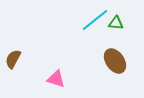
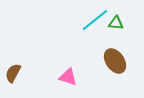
brown semicircle: moved 14 px down
pink triangle: moved 12 px right, 2 px up
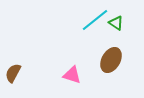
green triangle: rotated 28 degrees clockwise
brown ellipse: moved 4 px left, 1 px up; rotated 65 degrees clockwise
pink triangle: moved 4 px right, 2 px up
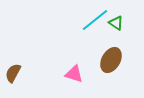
pink triangle: moved 2 px right, 1 px up
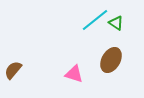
brown semicircle: moved 3 px up; rotated 12 degrees clockwise
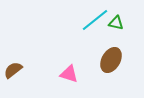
green triangle: rotated 21 degrees counterclockwise
brown semicircle: rotated 12 degrees clockwise
pink triangle: moved 5 px left
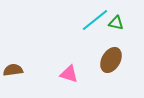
brown semicircle: rotated 30 degrees clockwise
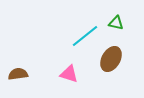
cyan line: moved 10 px left, 16 px down
brown ellipse: moved 1 px up
brown semicircle: moved 5 px right, 4 px down
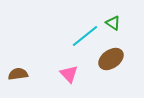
green triangle: moved 3 px left; rotated 21 degrees clockwise
brown ellipse: rotated 25 degrees clockwise
pink triangle: rotated 30 degrees clockwise
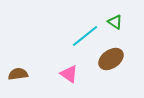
green triangle: moved 2 px right, 1 px up
pink triangle: rotated 12 degrees counterclockwise
